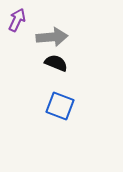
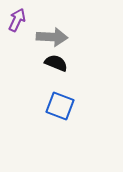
gray arrow: rotated 8 degrees clockwise
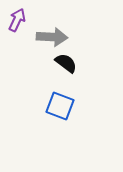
black semicircle: moved 10 px right; rotated 15 degrees clockwise
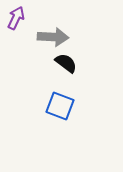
purple arrow: moved 1 px left, 2 px up
gray arrow: moved 1 px right
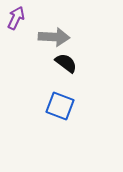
gray arrow: moved 1 px right
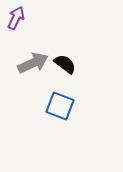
gray arrow: moved 21 px left, 26 px down; rotated 28 degrees counterclockwise
black semicircle: moved 1 px left, 1 px down
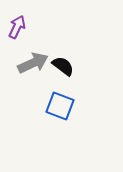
purple arrow: moved 1 px right, 9 px down
black semicircle: moved 2 px left, 2 px down
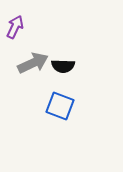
purple arrow: moved 2 px left
black semicircle: rotated 145 degrees clockwise
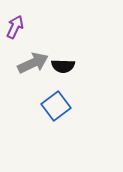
blue square: moved 4 px left; rotated 32 degrees clockwise
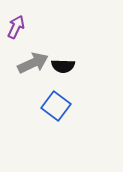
purple arrow: moved 1 px right
blue square: rotated 16 degrees counterclockwise
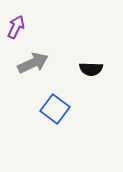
black semicircle: moved 28 px right, 3 px down
blue square: moved 1 px left, 3 px down
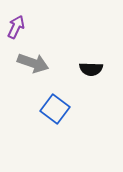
gray arrow: rotated 44 degrees clockwise
